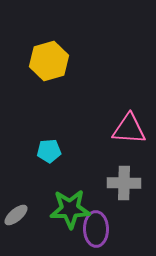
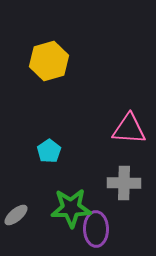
cyan pentagon: rotated 30 degrees counterclockwise
green star: moved 1 px right, 1 px up
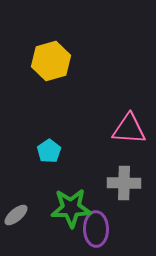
yellow hexagon: moved 2 px right
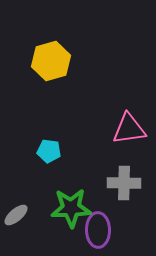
pink triangle: rotated 12 degrees counterclockwise
cyan pentagon: rotated 30 degrees counterclockwise
purple ellipse: moved 2 px right, 1 px down
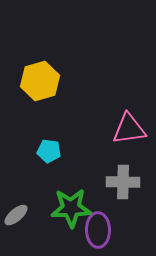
yellow hexagon: moved 11 px left, 20 px down
gray cross: moved 1 px left, 1 px up
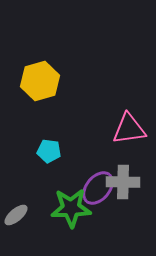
purple ellipse: moved 42 px up; rotated 40 degrees clockwise
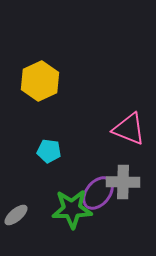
yellow hexagon: rotated 9 degrees counterclockwise
pink triangle: rotated 30 degrees clockwise
purple ellipse: moved 5 px down
green star: moved 1 px right, 1 px down
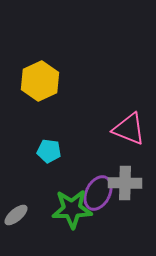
gray cross: moved 2 px right, 1 px down
purple ellipse: rotated 12 degrees counterclockwise
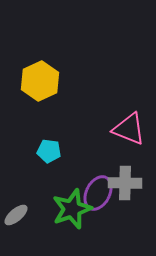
green star: rotated 18 degrees counterclockwise
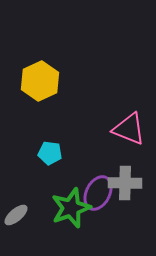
cyan pentagon: moved 1 px right, 2 px down
green star: moved 1 px left, 1 px up
